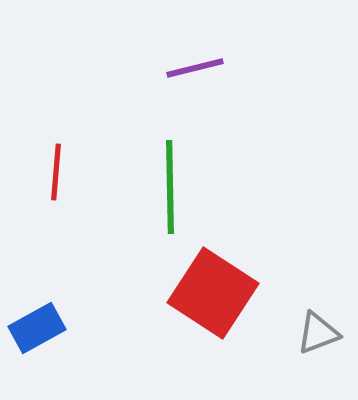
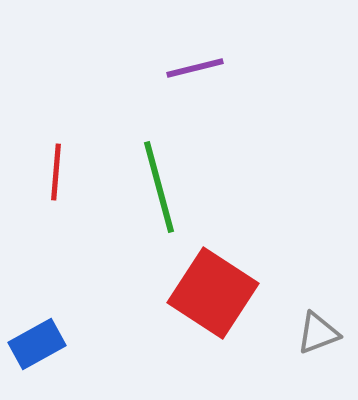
green line: moved 11 px left; rotated 14 degrees counterclockwise
blue rectangle: moved 16 px down
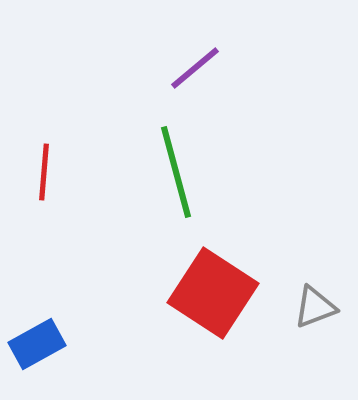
purple line: rotated 26 degrees counterclockwise
red line: moved 12 px left
green line: moved 17 px right, 15 px up
gray triangle: moved 3 px left, 26 px up
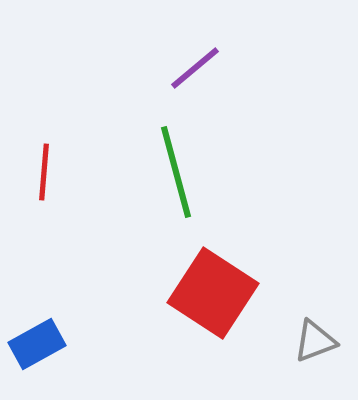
gray triangle: moved 34 px down
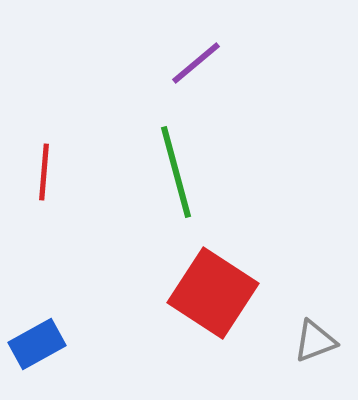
purple line: moved 1 px right, 5 px up
